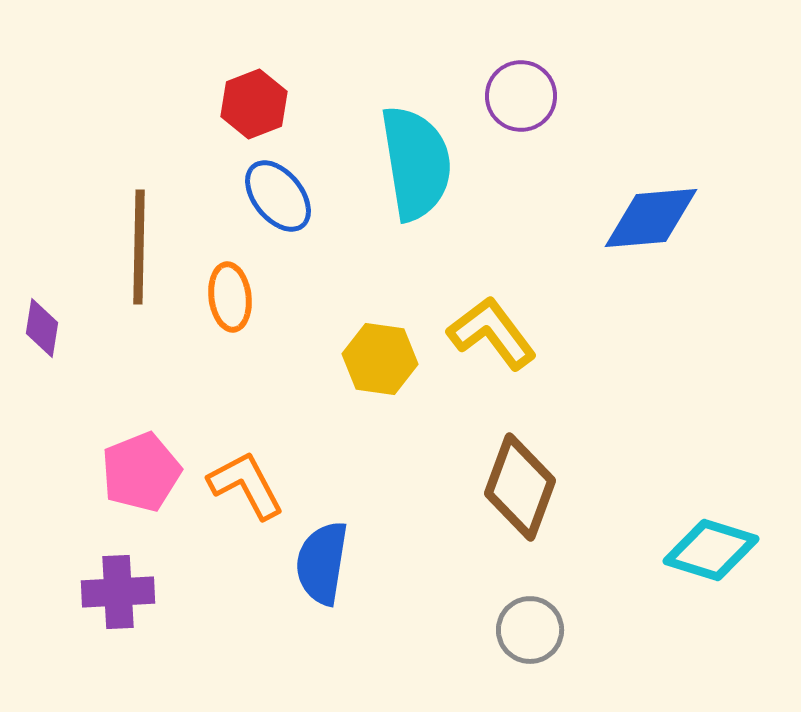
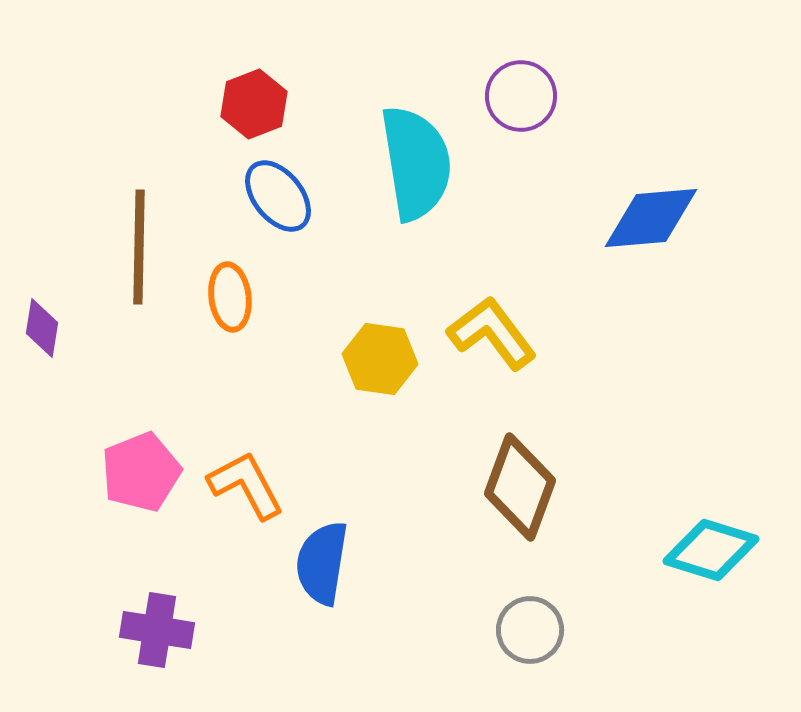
purple cross: moved 39 px right, 38 px down; rotated 12 degrees clockwise
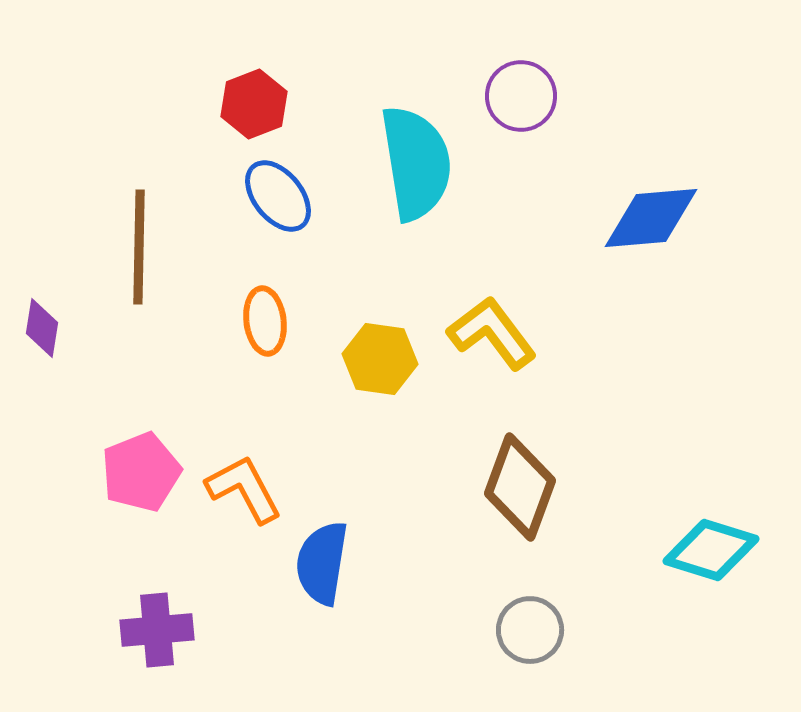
orange ellipse: moved 35 px right, 24 px down
orange L-shape: moved 2 px left, 4 px down
purple cross: rotated 14 degrees counterclockwise
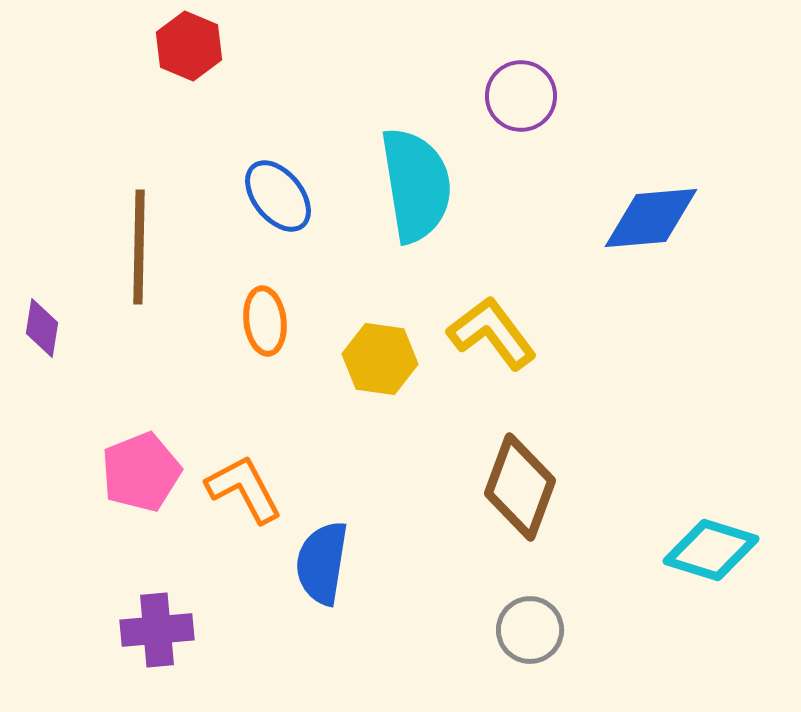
red hexagon: moved 65 px left, 58 px up; rotated 16 degrees counterclockwise
cyan semicircle: moved 22 px down
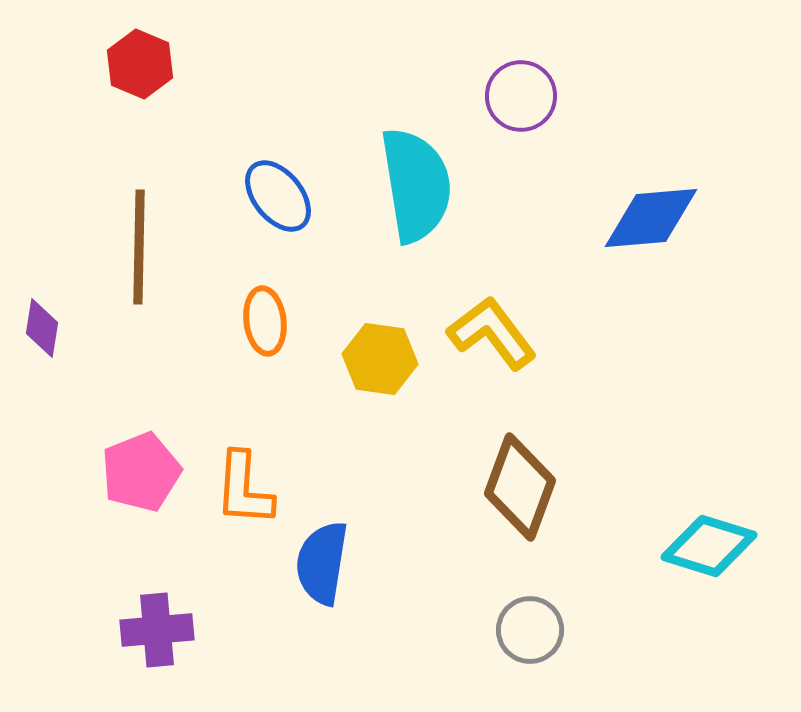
red hexagon: moved 49 px left, 18 px down
orange L-shape: rotated 148 degrees counterclockwise
cyan diamond: moved 2 px left, 4 px up
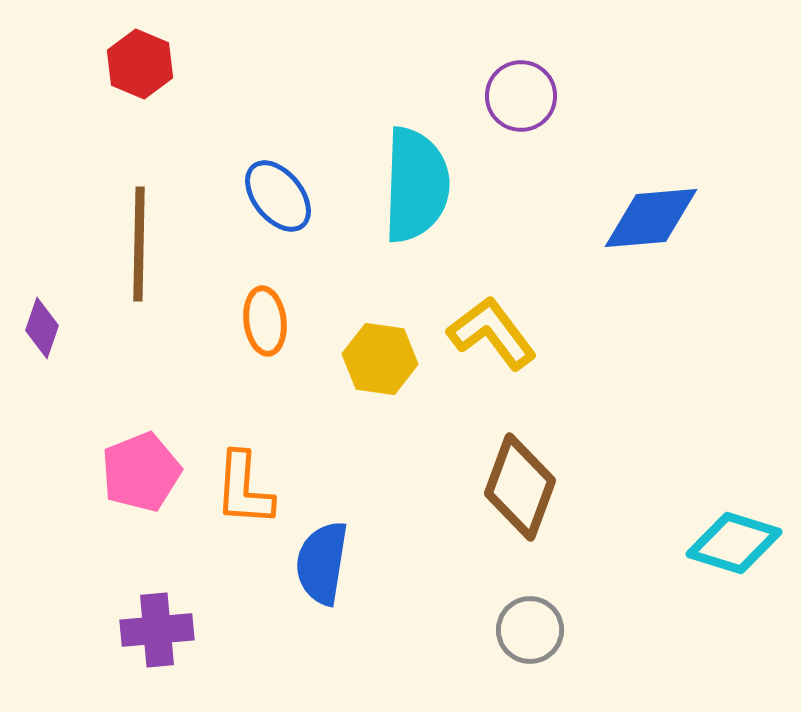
cyan semicircle: rotated 11 degrees clockwise
brown line: moved 3 px up
purple diamond: rotated 10 degrees clockwise
cyan diamond: moved 25 px right, 3 px up
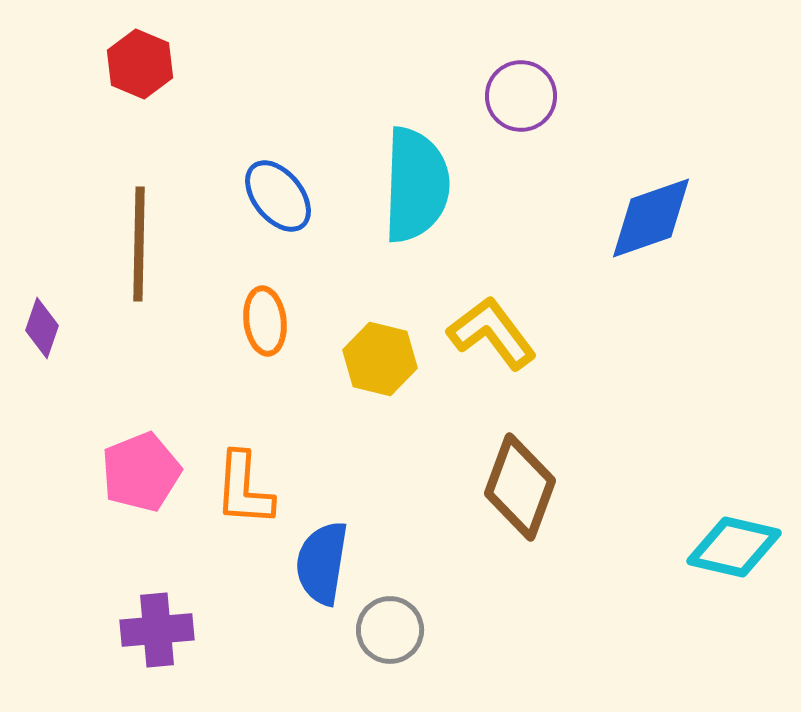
blue diamond: rotated 14 degrees counterclockwise
yellow hexagon: rotated 6 degrees clockwise
cyan diamond: moved 4 px down; rotated 4 degrees counterclockwise
gray circle: moved 140 px left
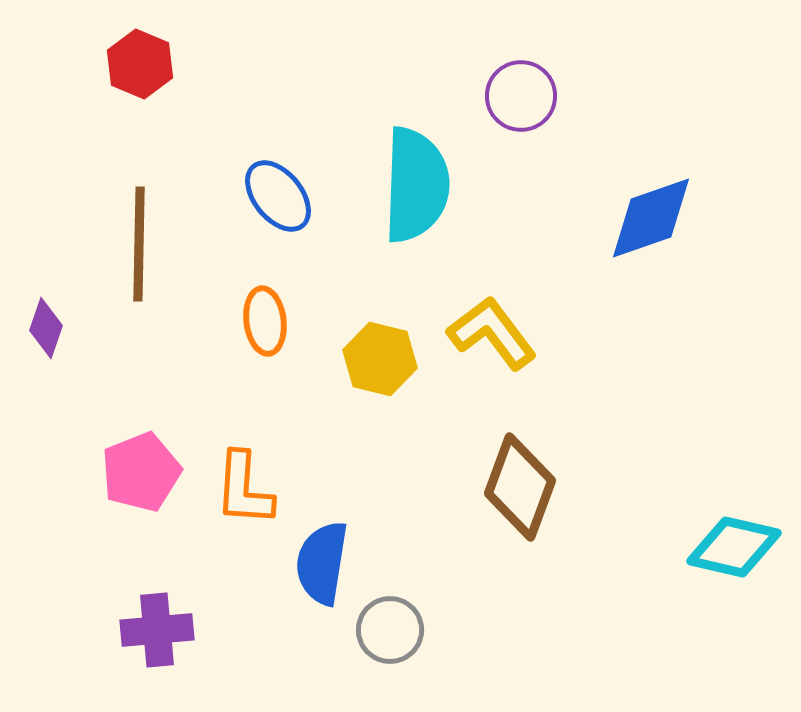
purple diamond: moved 4 px right
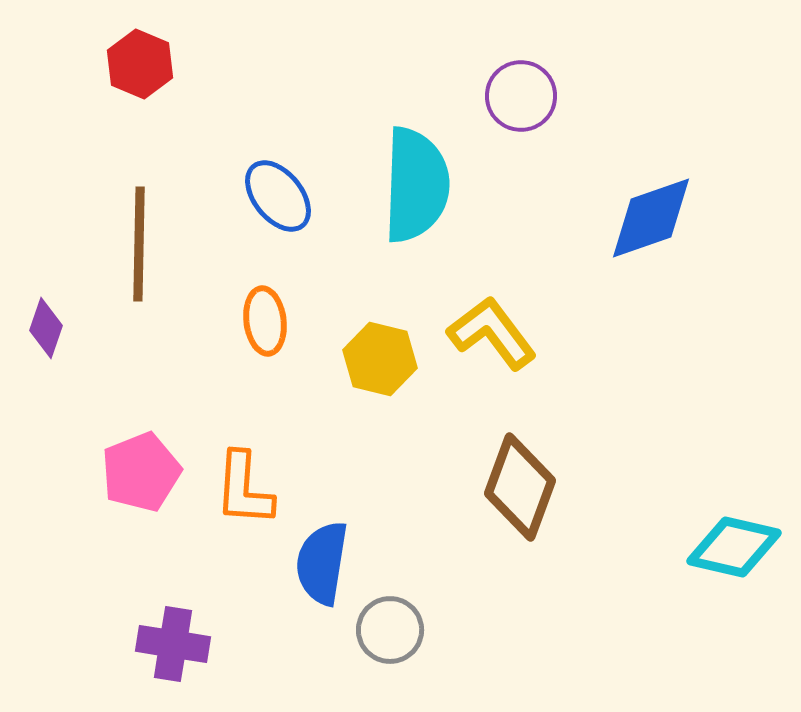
purple cross: moved 16 px right, 14 px down; rotated 14 degrees clockwise
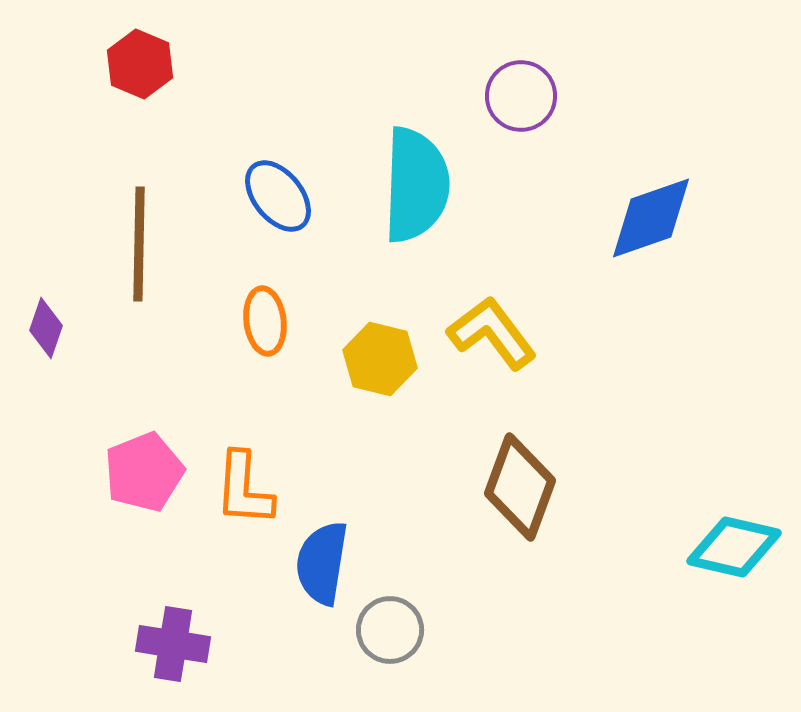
pink pentagon: moved 3 px right
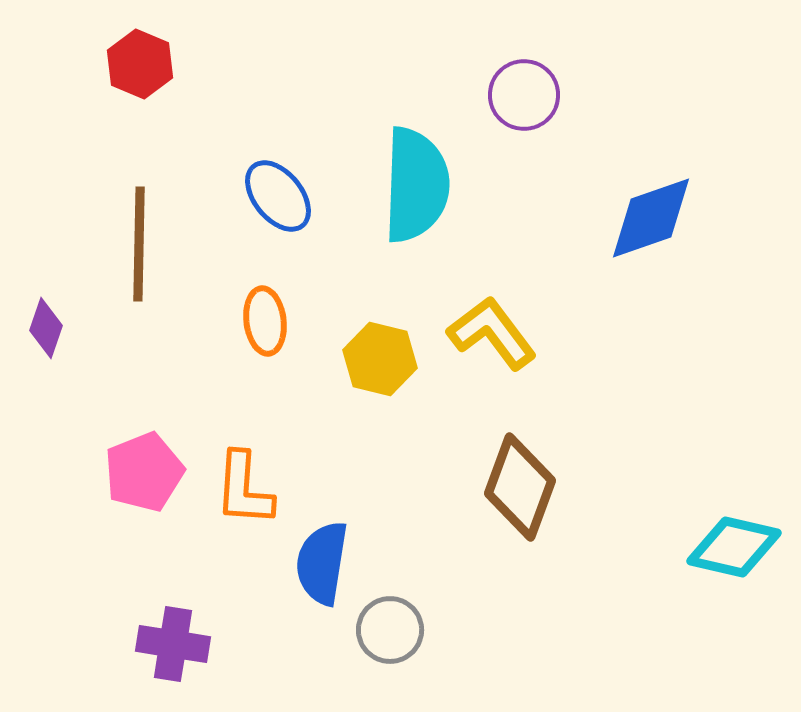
purple circle: moved 3 px right, 1 px up
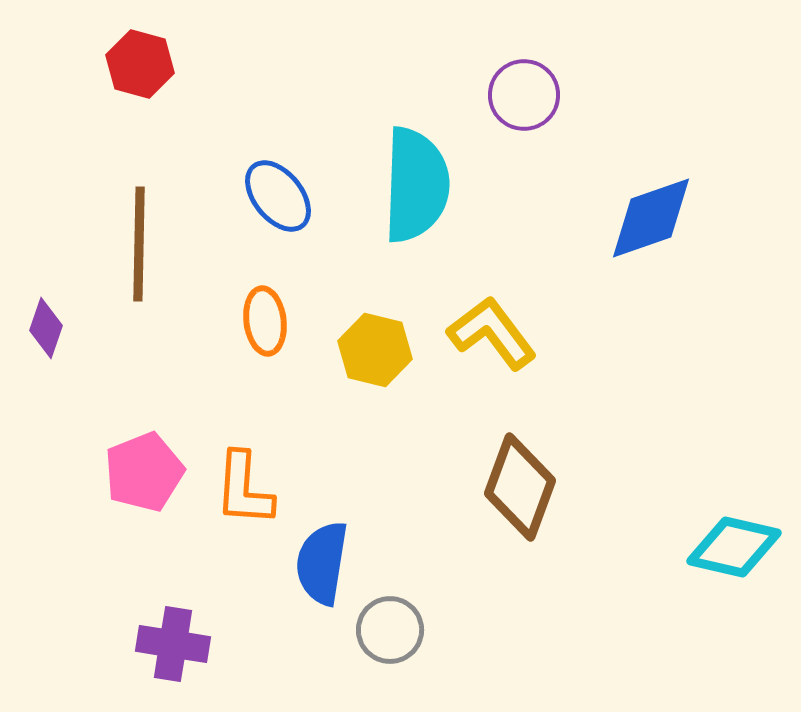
red hexagon: rotated 8 degrees counterclockwise
yellow hexagon: moved 5 px left, 9 px up
